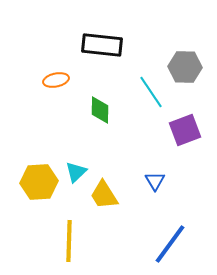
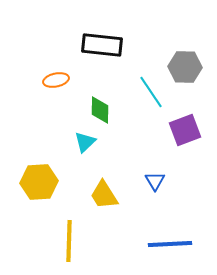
cyan triangle: moved 9 px right, 30 px up
blue line: rotated 51 degrees clockwise
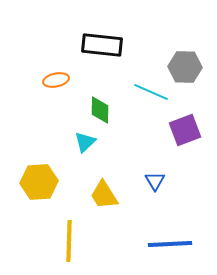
cyan line: rotated 32 degrees counterclockwise
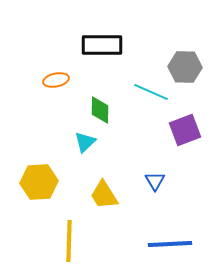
black rectangle: rotated 6 degrees counterclockwise
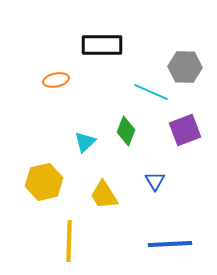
green diamond: moved 26 px right, 21 px down; rotated 20 degrees clockwise
yellow hexagon: moved 5 px right; rotated 9 degrees counterclockwise
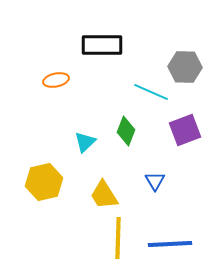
yellow line: moved 49 px right, 3 px up
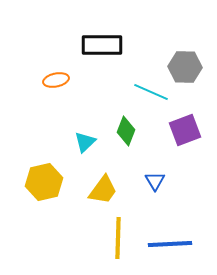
yellow trapezoid: moved 1 px left, 5 px up; rotated 112 degrees counterclockwise
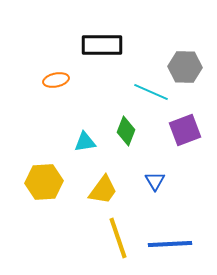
cyan triangle: rotated 35 degrees clockwise
yellow hexagon: rotated 9 degrees clockwise
yellow line: rotated 21 degrees counterclockwise
